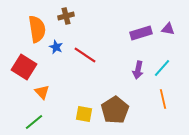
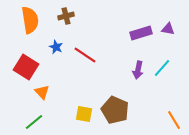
orange semicircle: moved 7 px left, 9 px up
red square: moved 2 px right
orange line: moved 11 px right, 21 px down; rotated 18 degrees counterclockwise
brown pentagon: rotated 16 degrees counterclockwise
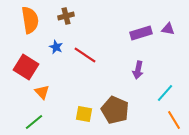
cyan line: moved 3 px right, 25 px down
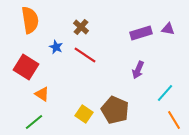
brown cross: moved 15 px right, 11 px down; rotated 35 degrees counterclockwise
purple arrow: rotated 12 degrees clockwise
orange triangle: moved 2 px down; rotated 14 degrees counterclockwise
yellow square: rotated 24 degrees clockwise
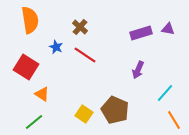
brown cross: moved 1 px left
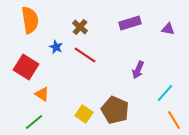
purple rectangle: moved 11 px left, 10 px up
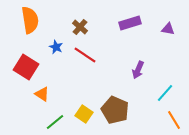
green line: moved 21 px right
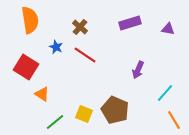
yellow square: rotated 12 degrees counterclockwise
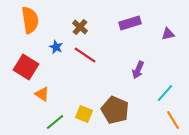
purple triangle: moved 5 px down; rotated 24 degrees counterclockwise
orange line: moved 1 px left
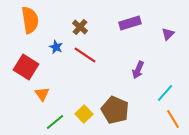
purple triangle: rotated 32 degrees counterclockwise
orange triangle: rotated 21 degrees clockwise
yellow square: rotated 24 degrees clockwise
orange line: moved 1 px up
